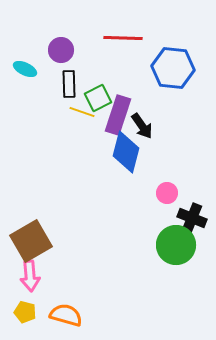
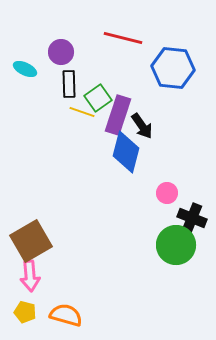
red line: rotated 12 degrees clockwise
purple circle: moved 2 px down
green square: rotated 8 degrees counterclockwise
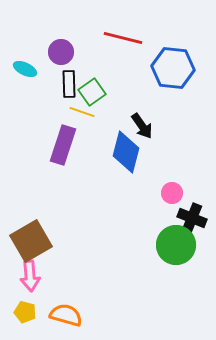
green square: moved 6 px left, 6 px up
purple rectangle: moved 55 px left, 30 px down
pink circle: moved 5 px right
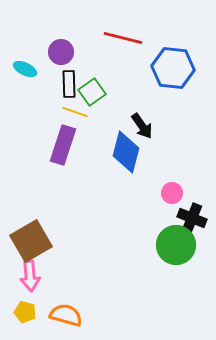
yellow line: moved 7 px left
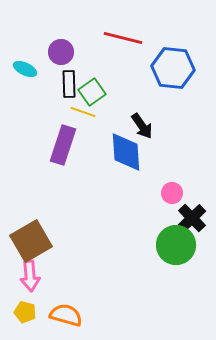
yellow line: moved 8 px right
blue diamond: rotated 18 degrees counterclockwise
black cross: rotated 24 degrees clockwise
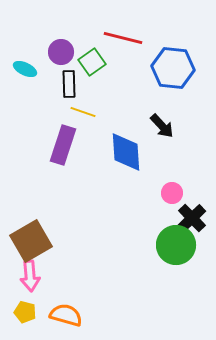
green square: moved 30 px up
black arrow: moved 20 px right; rotated 8 degrees counterclockwise
